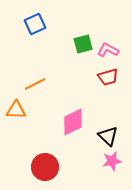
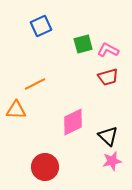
blue square: moved 6 px right, 2 px down
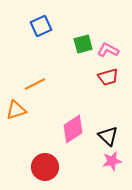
orange triangle: rotated 20 degrees counterclockwise
pink diamond: moved 7 px down; rotated 8 degrees counterclockwise
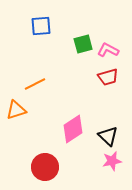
blue square: rotated 20 degrees clockwise
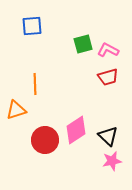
blue square: moved 9 px left
orange line: rotated 65 degrees counterclockwise
pink diamond: moved 3 px right, 1 px down
red circle: moved 27 px up
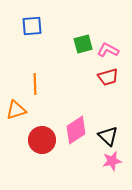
red circle: moved 3 px left
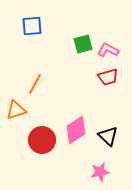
orange line: rotated 30 degrees clockwise
pink star: moved 12 px left, 11 px down
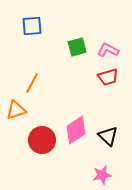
green square: moved 6 px left, 3 px down
orange line: moved 3 px left, 1 px up
pink star: moved 2 px right, 3 px down
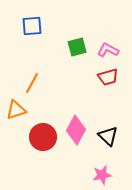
pink diamond: rotated 28 degrees counterclockwise
red circle: moved 1 px right, 3 px up
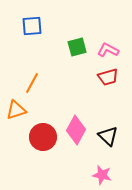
pink star: rotated 24 degrees clockwise
